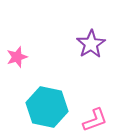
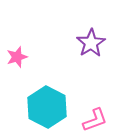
purple star: moved 1 px up
cyan hexagon: rotated 15 degrees clockwise
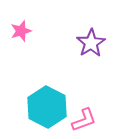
pink star: moved 4 px right, 26 px up
pink L-shape: moved 11 px left
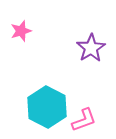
purple star: moved 5 px down
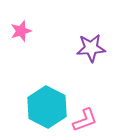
purple star: rotated 28 degrees clockwise
pink L-shape: moved 1 px right
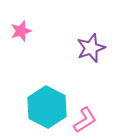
purple star: rotated 16 degrees counterclockwise
pink L-shape: rotated 12 degrees counterclockwise
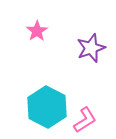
pink star: moved 16 px right; rotated 15 degrees counterclockwise
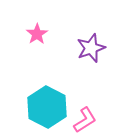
pink star: moved 3 px down
